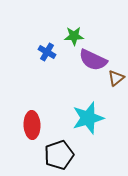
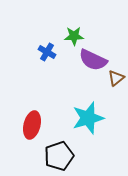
red ellipse: rotated 16 degrees clockwise
black pentagon: moved 1 px down
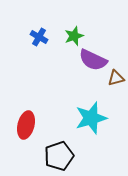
green star: rotated 18 degrees counterclockwise
blue cross: moved 8 px left, 15 px up
brown triangle: rotated 24 degrees clockwise
cyan star: moved 3 px right
red ellipse: moved 6 px left
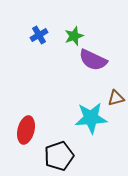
blue cross: moved 2 px up; rotated 30 degrees clockwise
brown triangle: moved 20 px down
cyan star: rotated 12 degrees clockwise
red ellipse: moved 5 px down
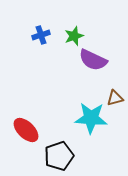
blue cross: moved 2 px right; rotated 12 degrees clockwise
brown triangle: moved 1 px left
cyan star: rotated 8 degrees clockwise
red ellipse: rotated 60 degrees counterclockwise
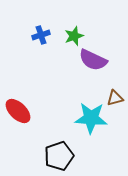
red ellipse: moved 8 px left, 19 px up
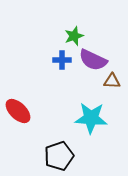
blue cross: moved 21 px right, 25 px down; rotated 18 degrees clockwise
brown triangle: moved 3 px left, 17 px up; rotated 18 degrees clockwise
